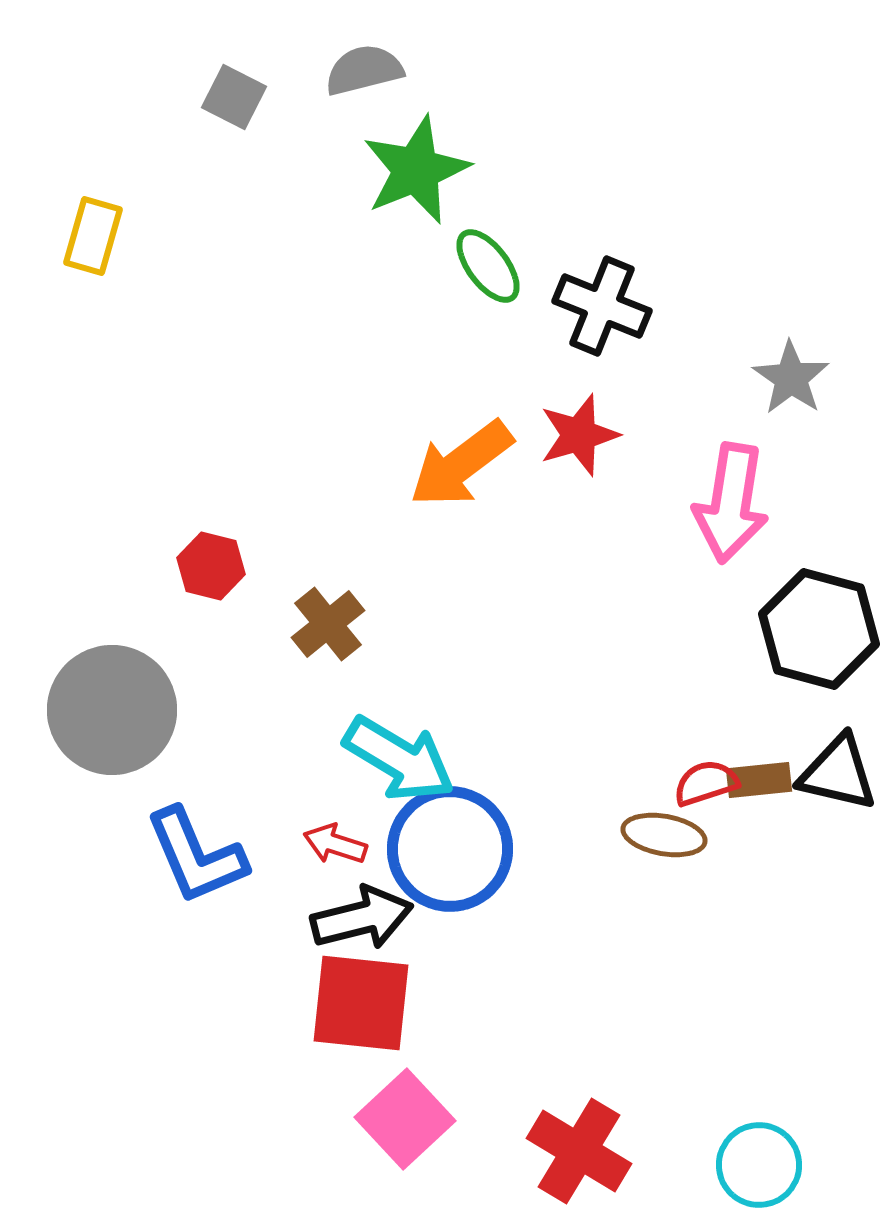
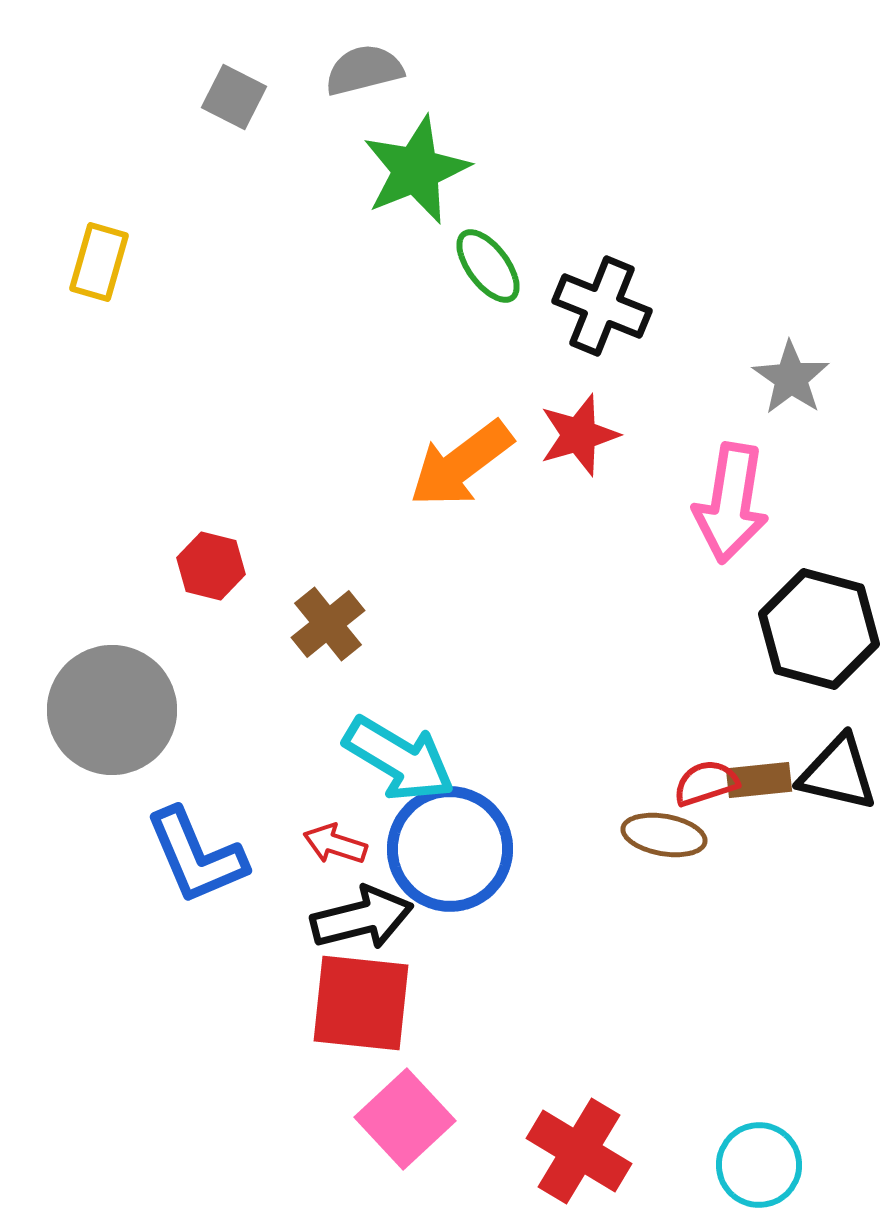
yellow rectangle: moved 6 px right, 26 px down
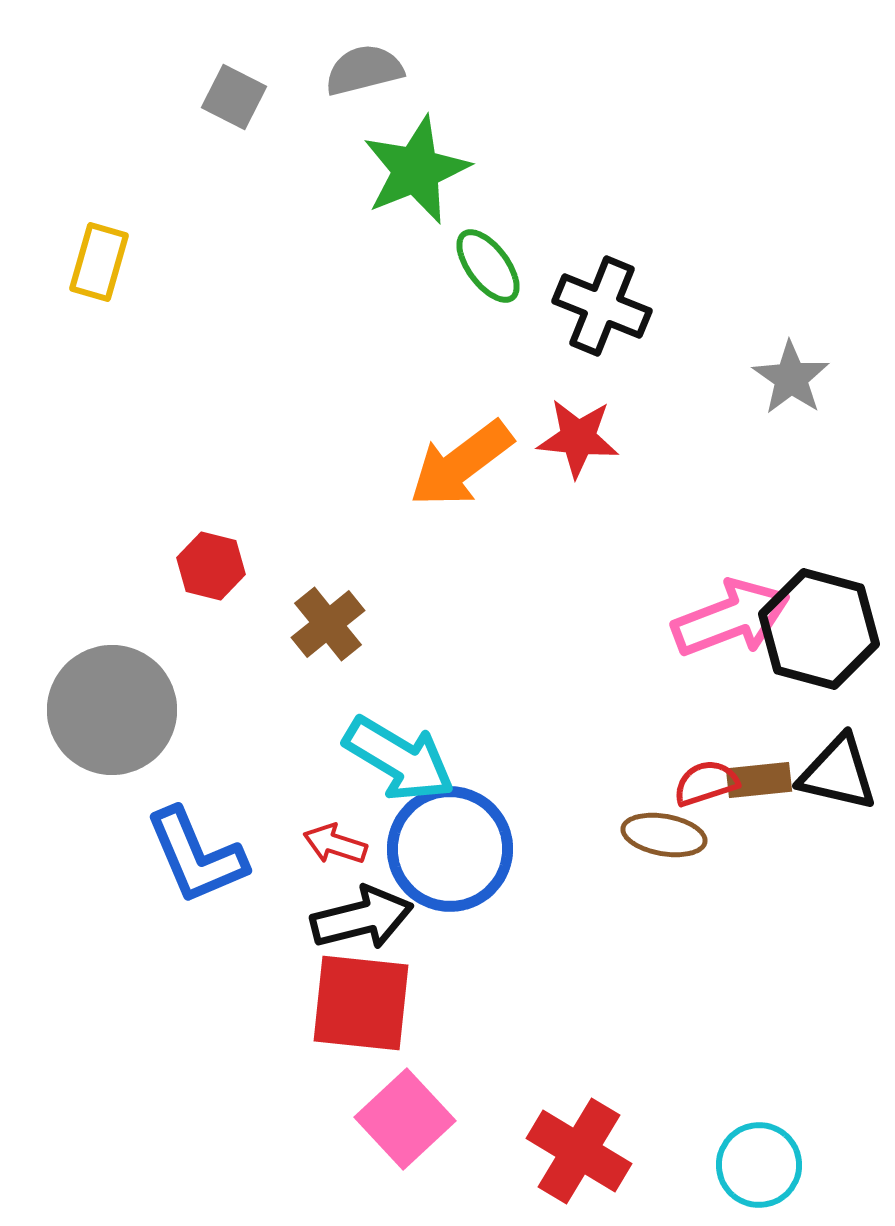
red star: moved 1 px left, 3 px down; rotated 22 degrees clockwise
pink arrow: moved 115 px down; rotated 120 degrees counterclockwise
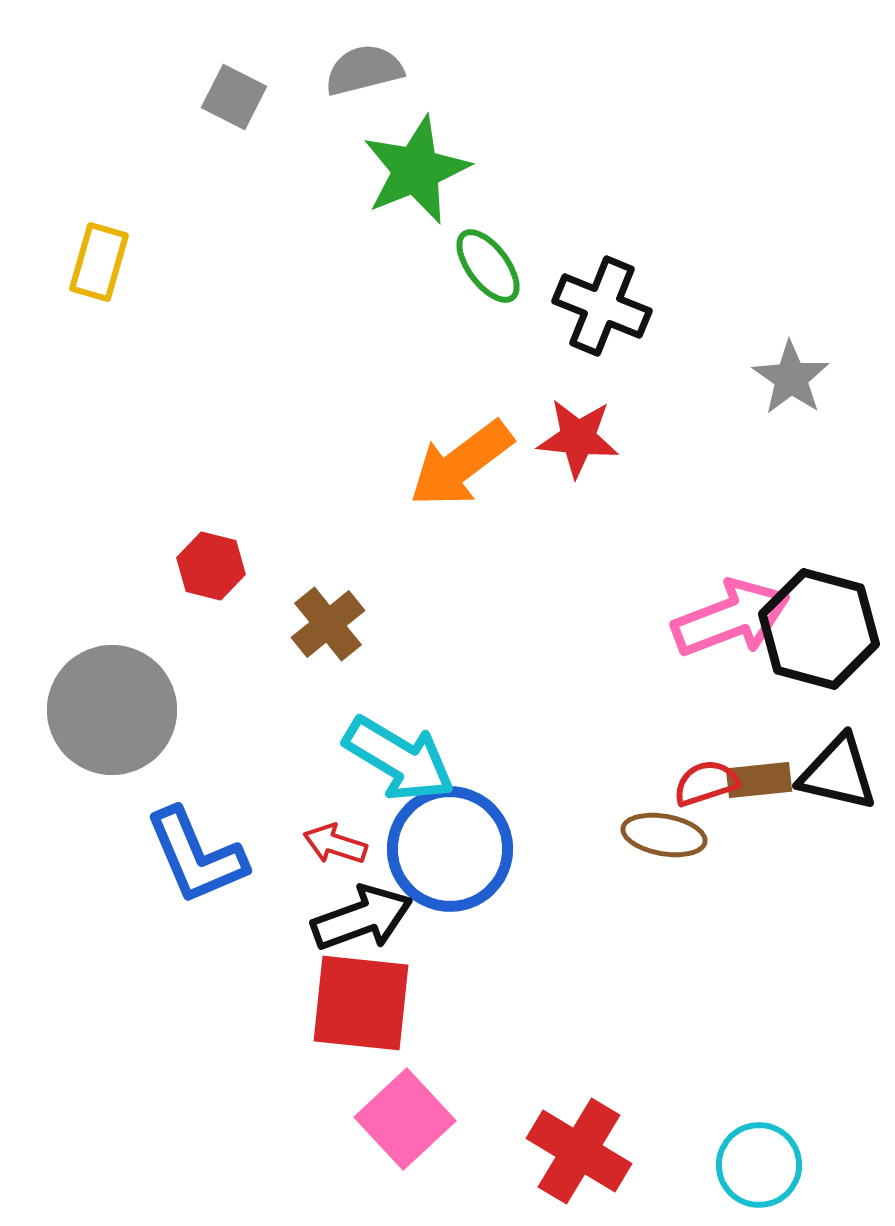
black arrow: rotated 6 degrees counterclockwise
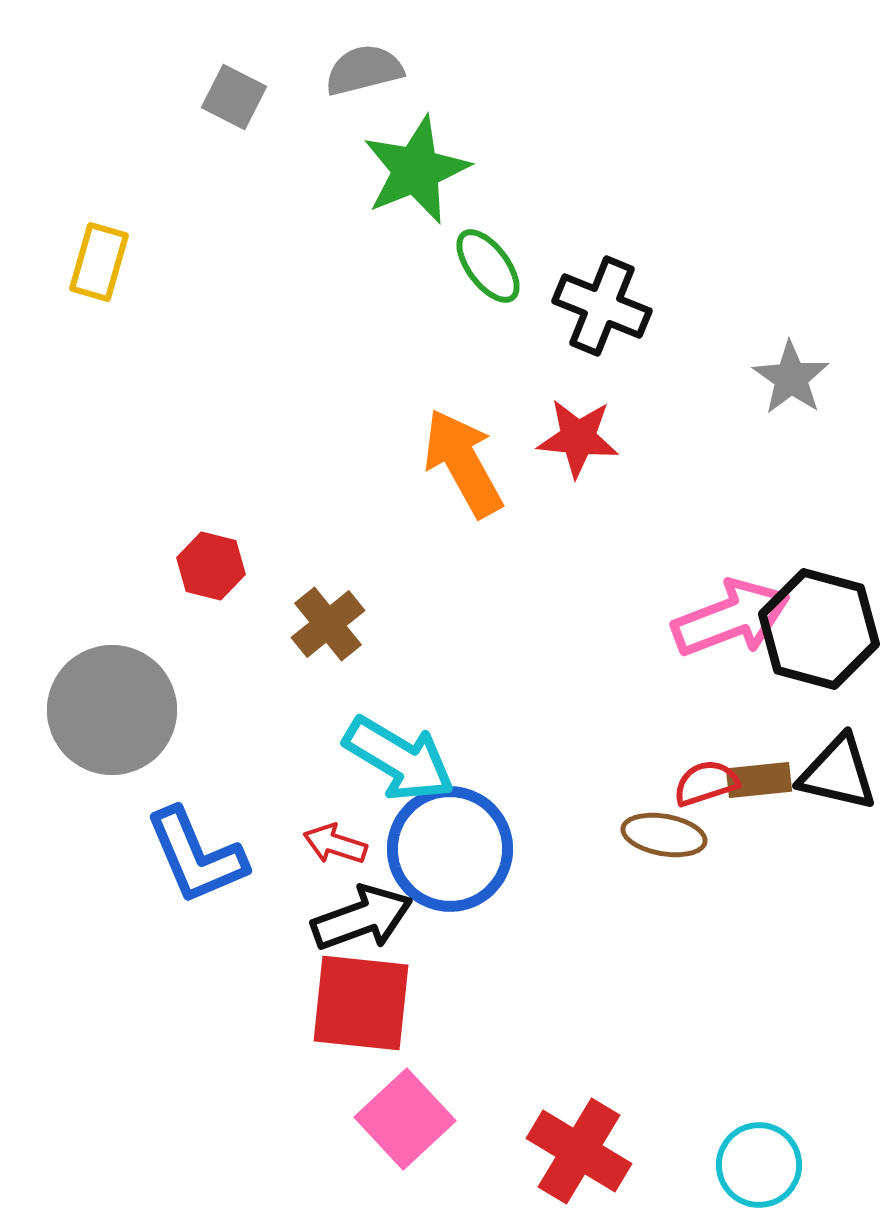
orange arrow: moved 2 px right, 1 px up; rotated 98 degrees clockwise
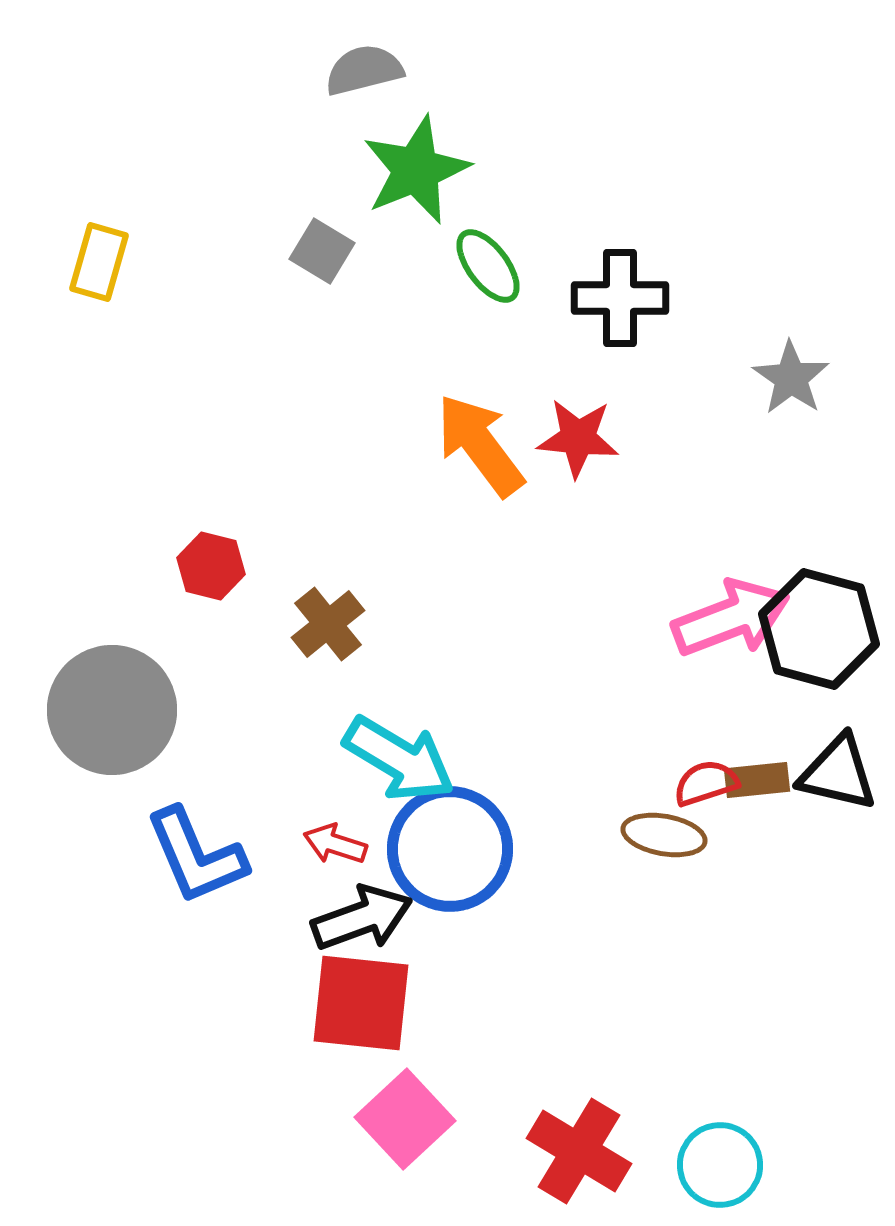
gray square: moved 88 px right, 154 px down; rotated 4 degrees clockwise
black cross: moved 18 px right, 8 px up; rotated 22 degrees counterclockwise
orange arrow: moved 17 px right, 18 px up; rotated 8 degrees counterclockwise
brown rectangle: moved 2 px left
cyan circle: moved 39 px left
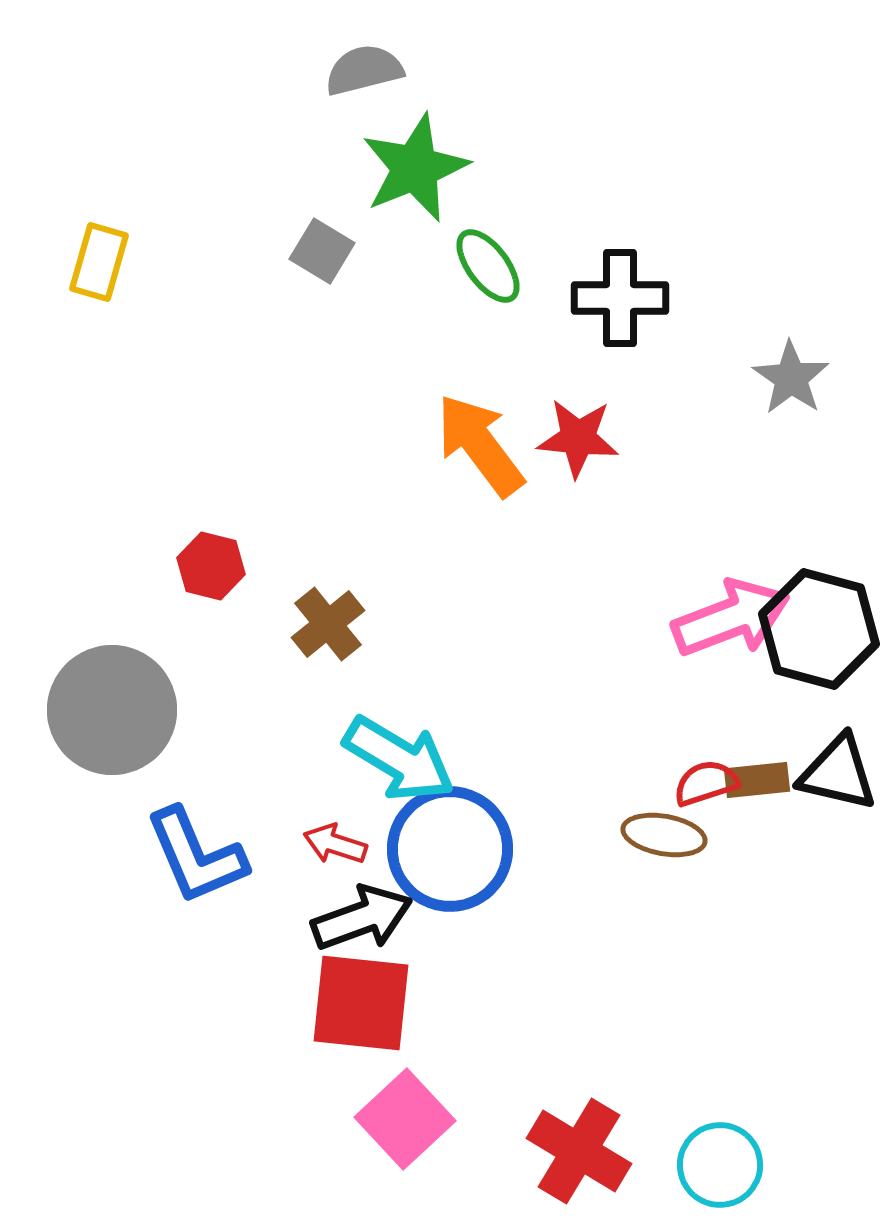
green star: moved 1 px left, 2 px up
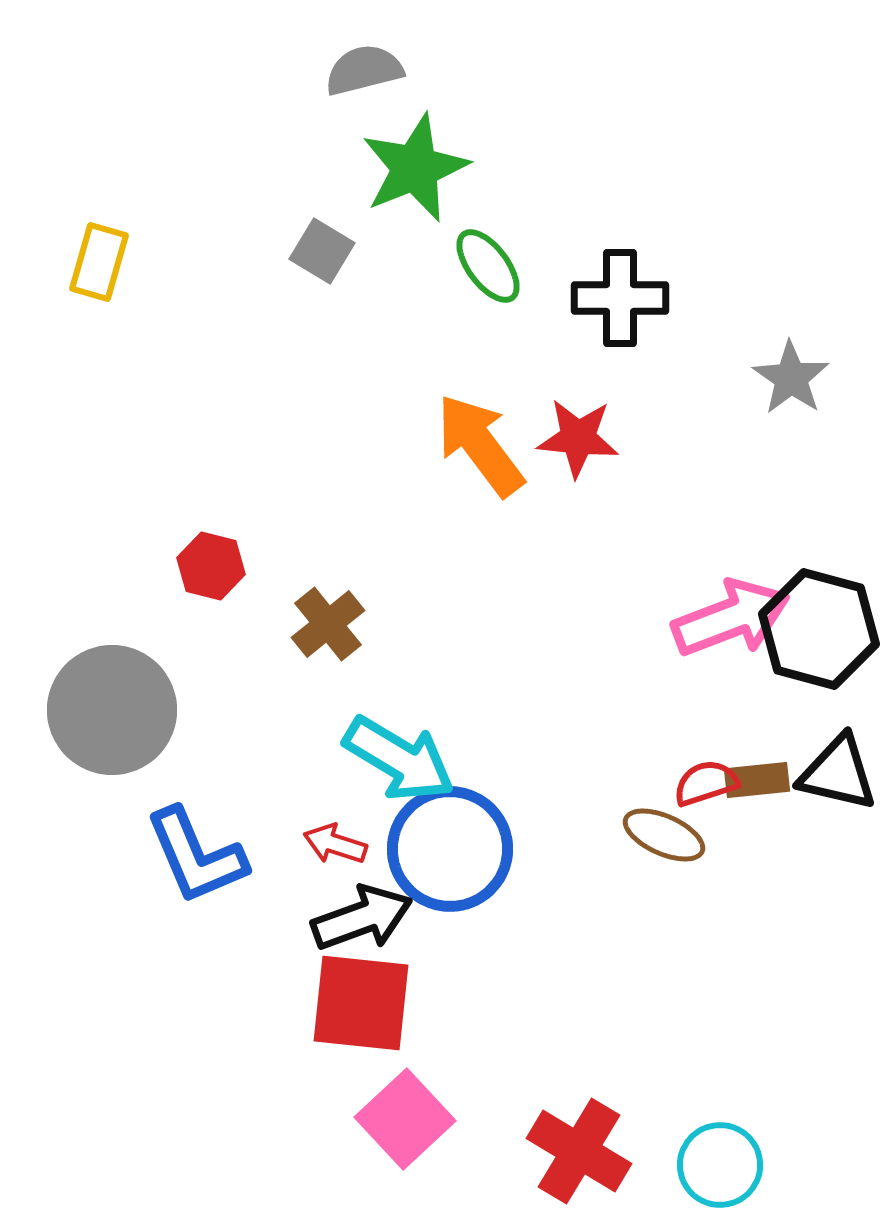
brown ellipse: rotated 14 degrees clockwise
